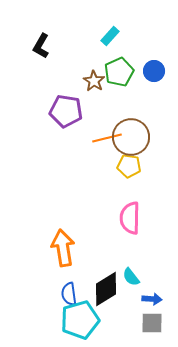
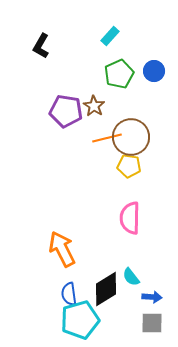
green pentagon: moved 2 px down
brown star: moved 25 px down
orange arrow: moved 1 px left, 1 px down; rotated 18 degrees counterclockwise
blue arrow: moved 2 px up
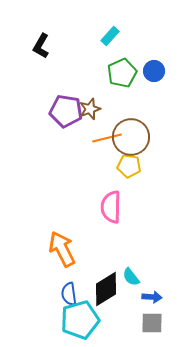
green pentagon: moved 3 px right, 1 px up
brown star: moved 4 px left, 3 px down; rotated 20 degrees clockwise
pink semicircle: moved 19 px left, 11 px up
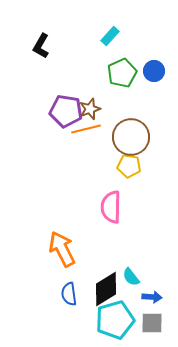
orange line: moved 21 px left, 9 px up
cyan pentagon: moved 35 px right
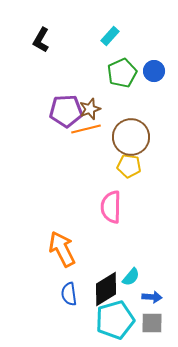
black L-shape: moved 6 px up
purple pentagon: rotated 12 degrees counterclockwise
cyan semicircle: rotated 102 degrees counterclockwise
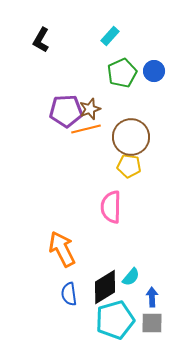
black diamond: moved 1 px left, 2 px up
blue arrow: rotated 96 degrees counterclockwise
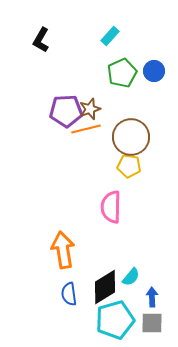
orange arrow: moved 1 px right, 1 px down; rotated 18 degrees clockwise
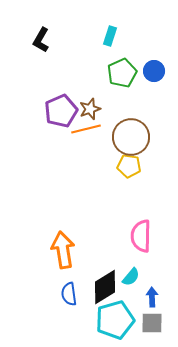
cyan rectangle: rotated 24 degrees counterclockwise
purple pentagon: moved 5 px left; rotated 20 degrees counterclockwise
pink semicircle: moved 30 px right, 29 px down
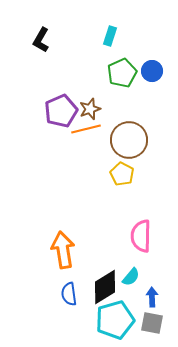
blue circle: moved 2 px left
brown circle: moved 2 px left, 3 px down
yellow pentagon: moved 7 px left, 8 px down; rotated 20 degrees clockwise
gray square: rotated 10 degrees clockwise
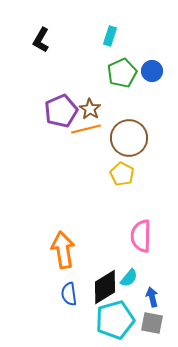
brown star: rotated 20 degrees counterclockwise
brown circle: moved 2 px up
cyan semicircle: moved 2 px left, 1 px down
blue arrow: rotated 12 degrees counterclockwise
